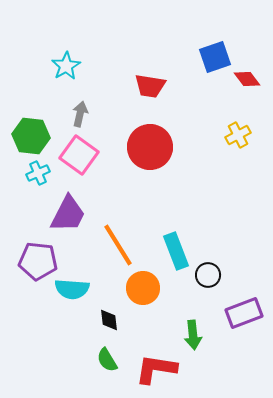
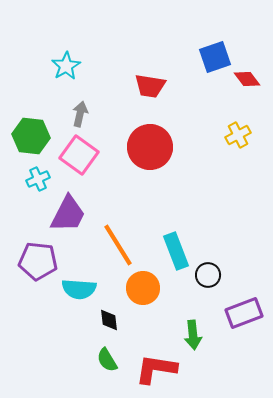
cyan cross: moved 6 px down
cyan semicircle: moved 7 px right
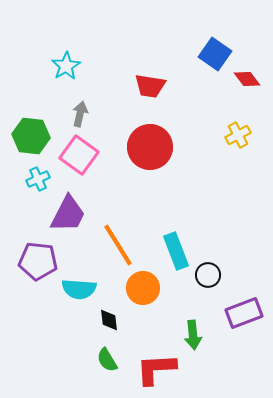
blue square: moved 3 px up; rotated 36 degrees counterclockwise
red L-shape: rotated 12 degrees counterclockwise
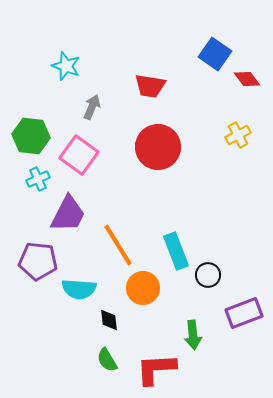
cyan star: rotated 20 degrees counterclockwise
gray arrow: moved 12 px right, 7 px up; rotated 10 degrees clockwise
red circle: moved 8 px right
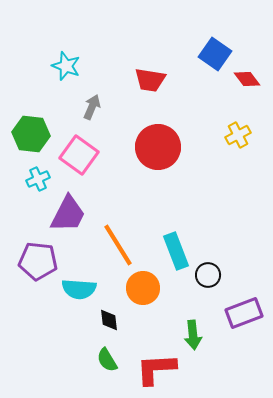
red trapezoid: moved 6 px up
green hexagon: moved 2 px up
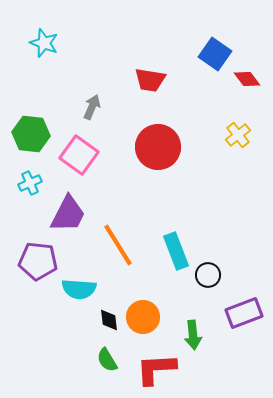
cyan star: moved 22 px left, 23 px up
yellow cross: rotated 10 degrees counterclockwise
cyan cross: moved 8 px left, 4 px down
orange circle: moved 29 px down
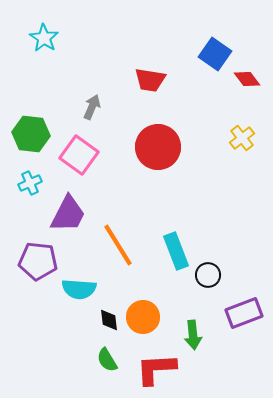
cyan star: moved 5 px up; rotated 12 degrees clockwise
yellow cross: moved 4 px right, 3 px down
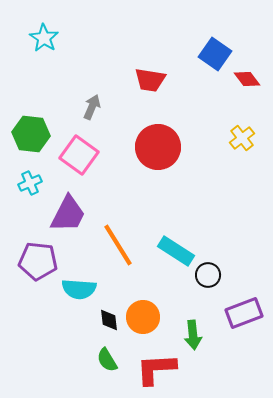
cyan rectangle: rotated 36 degrees counterclockwise
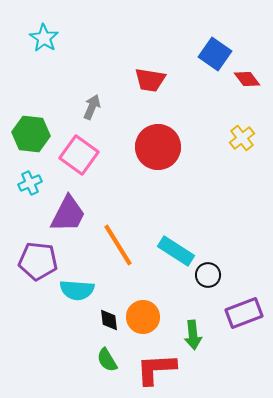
cyan semicircle: moved 2 px left, 1 px down
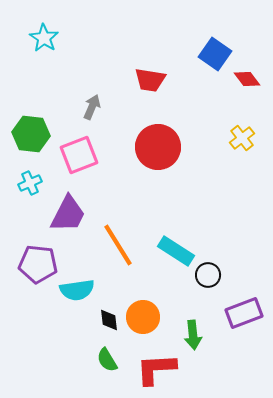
pink square: rotated 33 degrees clockwise
purple pentagon: moved 3 px down
cyan semicircle: rotated 12 degrees counterclockwise
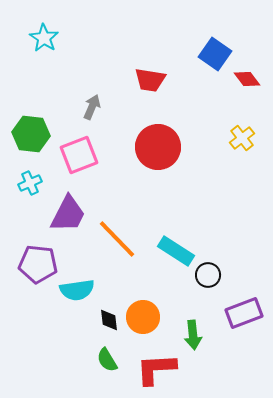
orange line: moved 1 px left, 6 px up; rotated 12 degrees counterclockwise
